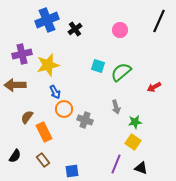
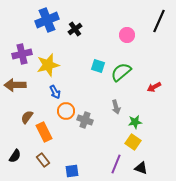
pink circle: moved 7 px right, 5 px down
orange circle: moved 2 px right, 2 px down
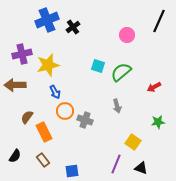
black cross: moved 2 px left, 2 px up
gray arrow: moved 1 px right, 1 px up
orange circle: moved 1 px left
green star: moved 23 px right
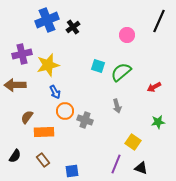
orange rectangle: rotated 66 degrees counterclockwise
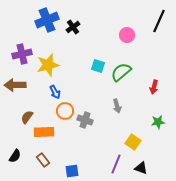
red arrow: rotated 48 degrees counterclockwise
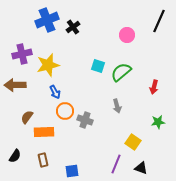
brown rectangle: rotated 24 degrees clockwise
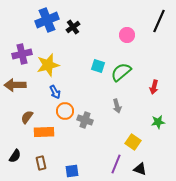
brown rectangle: moved 2 px left, 3 px down
black triangle: moved 1 px left, 1 px down
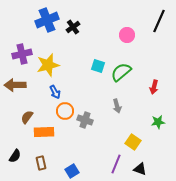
blue square: rotated 24 degrees counterclockwise
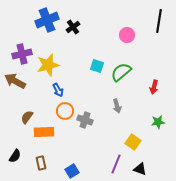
black line: rotated 15 degrees counterclockwise
cyan square: moved 1 px left
brown arrow: moved 4 px up; rotated 30 degrees clockwise
blue arrow: moved 3 px right, 2 px up
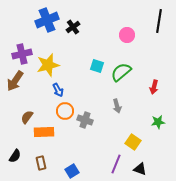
brown arrow: rotated 85 degrees counterclockwise
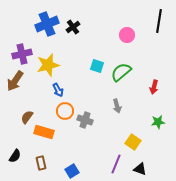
blue cross: moved 4 px down
orange rectangle: rotated 18 degrees clockwise
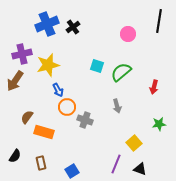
pink circle: moved 1 px right, 1 px up
orange circle: moved 2 px right, 4 px up
green star: moved 1 px right, 2 px down
yellow square: moved 1 px right, 1 px down; rotated 14 degrees clockwise
